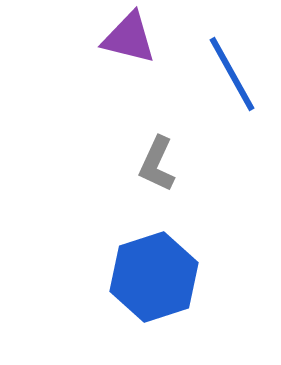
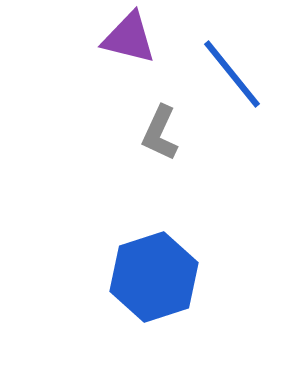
blue line: rotated 10 degrees counterclockwise
gray L-shape: moved 3 px right, 31 px up
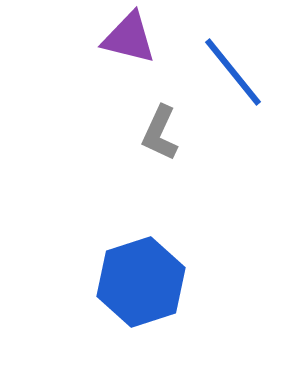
blue line: moved 1 px right, 2 px up
blue hexagon: moved 13 px left, 5 px down
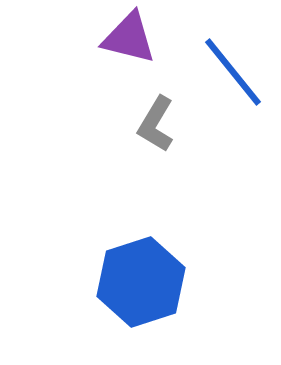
gray L-shape: moved 4 px left, 9 px up; rotated 6 degrees clockwise
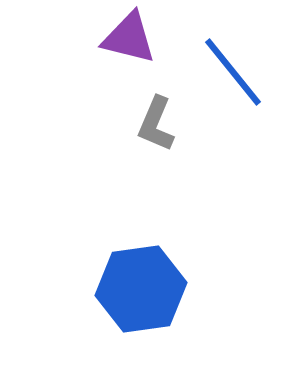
gray L-shape: rotated 8 degrees counterclockwise
blue hexagon: moved 7 px down; rotated 10 degrees clockwise
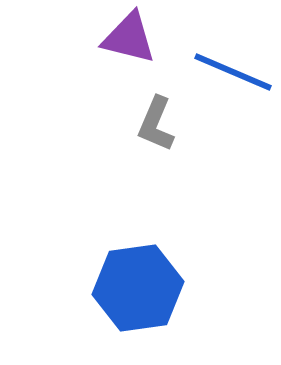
blue line: rotated 28 degrees counterclockwise
blue hexagon: moved 3 px left, 1 px up
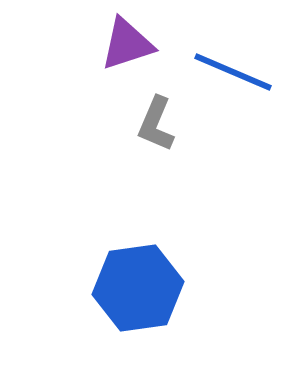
purple triangle: moved 2 px left, 6 px down; rotated 32 degrees counterclockwise
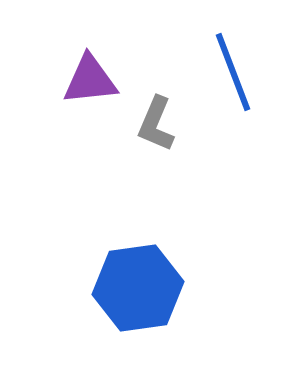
purple triangle: moved 37 px left, 36 px down; rotated 12 degrees clockwise
blue line: rotated 46 degrees clockwise
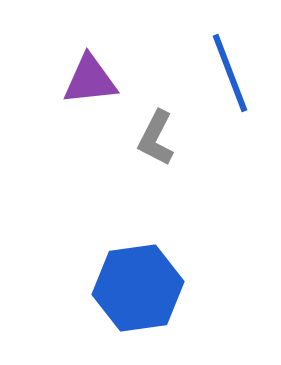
blue line: moved 3 px left, 1 px down
gray L-shape: moved 14 px down; rotated 4 degrees clockwise
